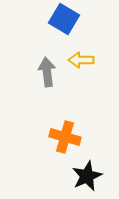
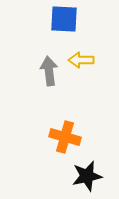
blue square: rotated 28 degrees counterclockwise
gray arrow: moved 2 px right, 1 px up
black star: rotated 12 degrees clockwise
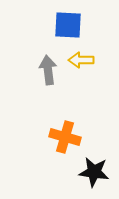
blue square: moved 4 px right, 6 px down
gray arrow: moved 1 px left, 1 px up
black star: moved 7 px right, 4 px up; rotated 20 degrees clockwise
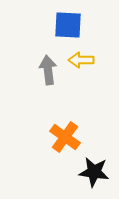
orange cross: rotated 20 degrees clockwise
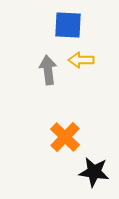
orange cross: rotated 8 degrees clockwise
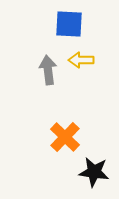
blue square: moved 1 px right, 1 px up
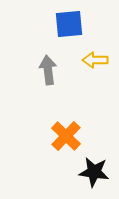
blue square: rotated 8 degrees counterclockwise
yellow arrow: moved 14 px right
orange cross: moved 1 px right, 1 px up
